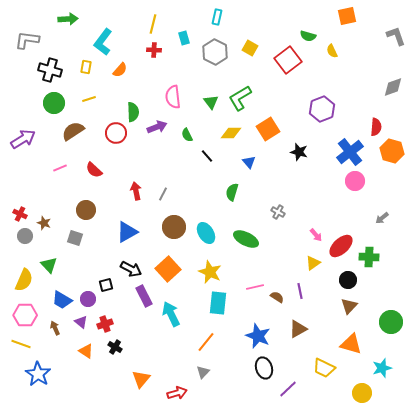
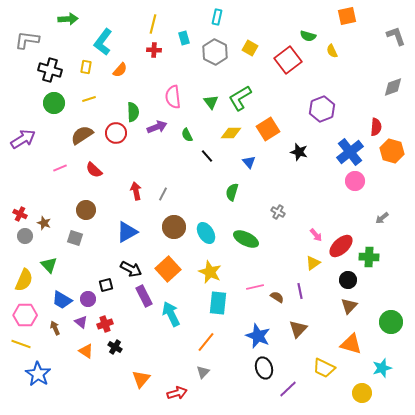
brown semicircle at (73, 131): moved 9 px right, 4 px down
brown triangle at (298, 329): rotated 18 degrees counterclockwise
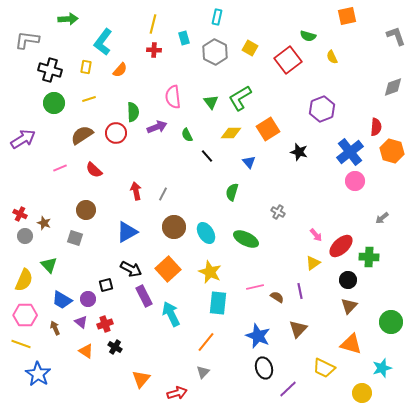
yellow semicircle at (332, 51): moved 6 px down
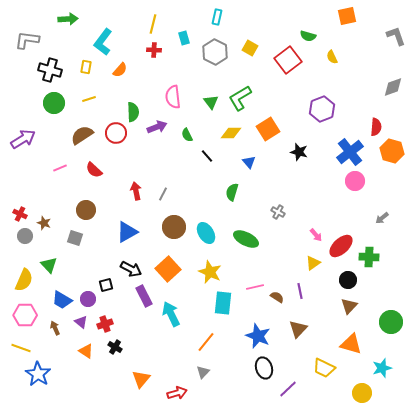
cyan rectangle at (218, 303): moved 5 px right
yellow line at (21, 344): moved 4 px down
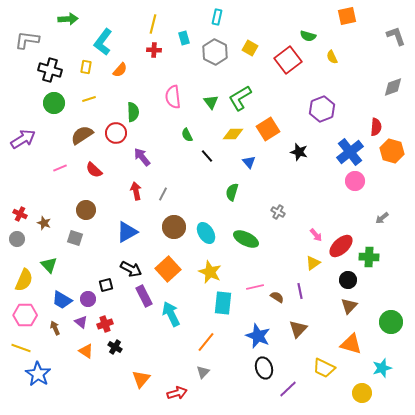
purple arrow at (157, 127): moved 15 px left, 30 px down; rotated 108 degrees counterclockwise
yellow diamond at (231, 133): moved 2 px right, 1 px down
gray circle at (25, 236): moved 8 px left, 3 px down
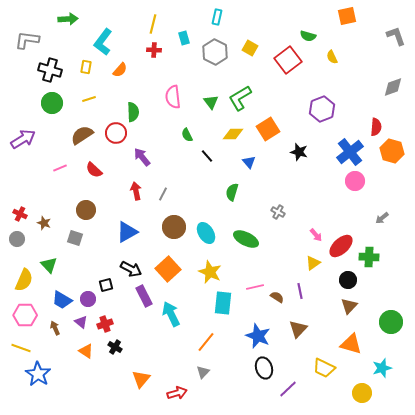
green circle at (54, 103): moved 2 px left
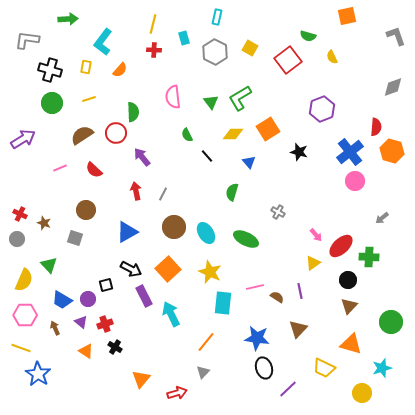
blue star at (258, 336): moved 1 px left, 2 px down; rotated 15 degrees counterclockwise
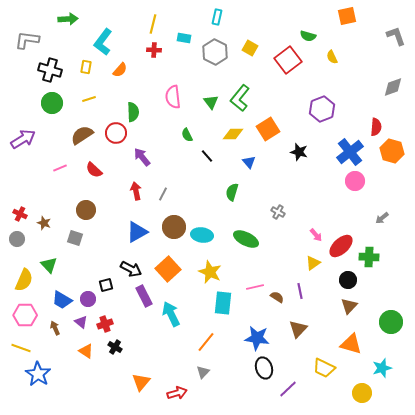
cyan rectangle at (184, 38): rotated 64 degrees counterclockwise
green L-shape at (240, 98): rotated 20 degrees counterclockwise
blue triangle at (127, 232): moved 10 px right
cyan ellipse at (206, 233): moved 4 px left, 2 px down; rotated 50 degrees counterclockwise
orange triangle at (141, 379): moved 3 px down
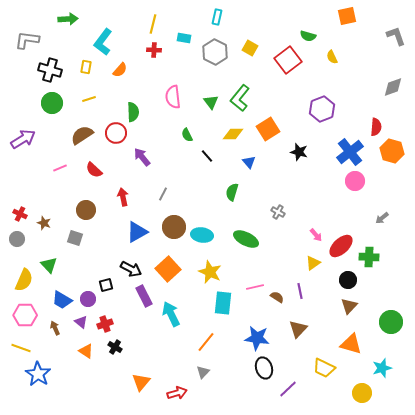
red arrow at (136, 191): moved 13 px left, 6 px down
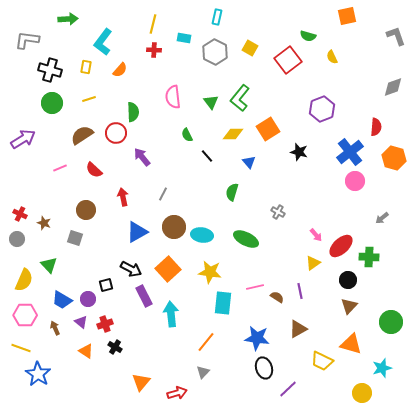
orange hexagon at (392, 151): moved 2 px right, 7 px down
yellow star at (210, 272): rotated 15 degrees counterclockwise
cyan arrow at (171, 314): rotated 20 degrees clockwise
brown triangle at (298, 329): rotated 18 degrees clockwise
yellow trapezoid at (324, 368): moved 2 px left, 7 px up
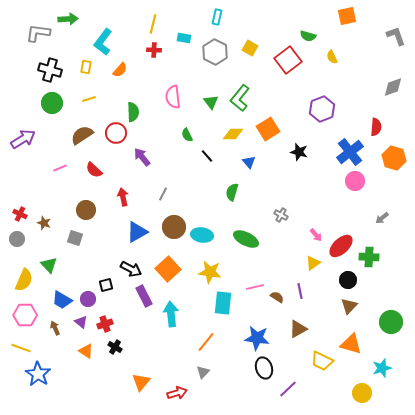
gray L-shape at (27, 40): moved 11 px right, 7 px up
gray cross at (278, 212): moved 3 px right, 3 px down
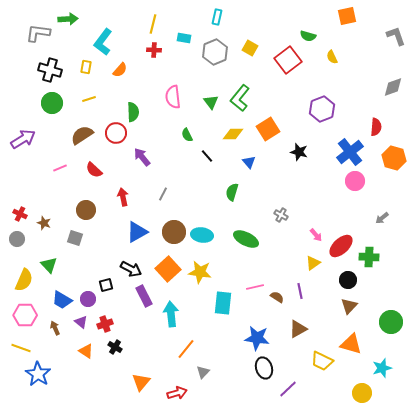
gray hexagon at (215, 52): rotated 10 degrees clockwise
brown circle at (174, 227): moved 5 px down
yellow star at (210, 272): moved 10 px left
orange line at (206, 342): moved 20 px left, 7 px down
